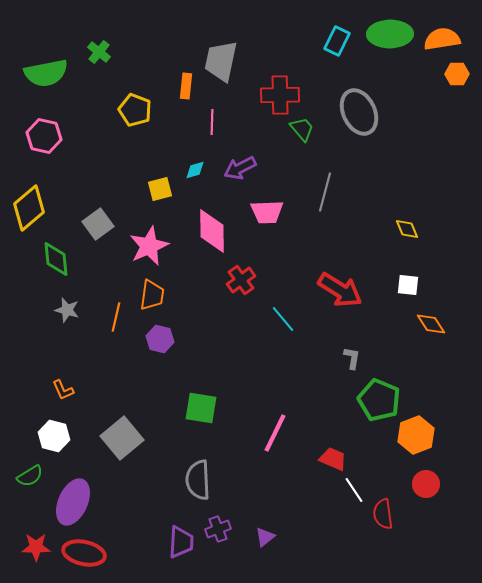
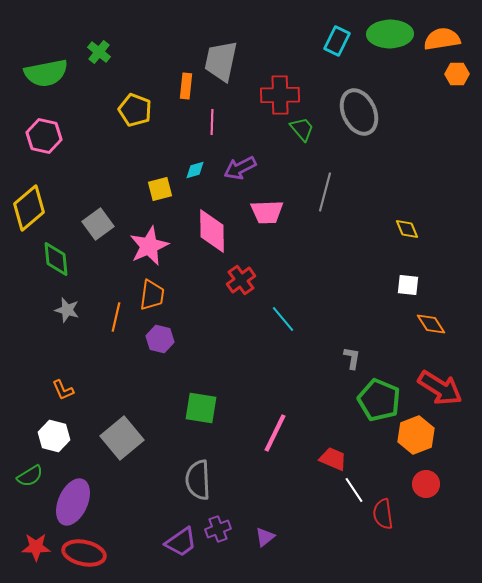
red arrow at (340, 290): moved 100 px right, 98 px down
purple trapezoid at (181, 542): rotated 52 degrees clockwise
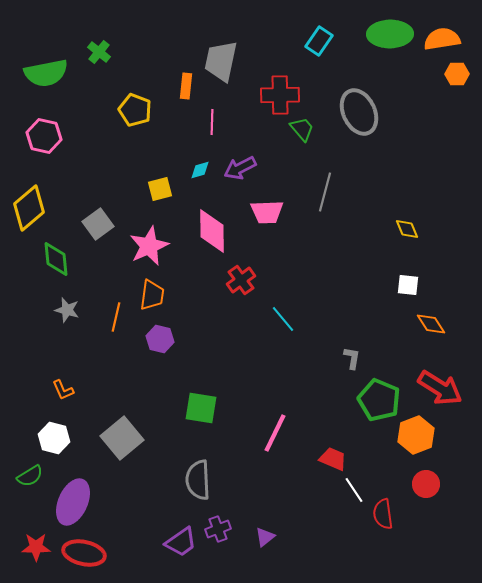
cyan rectangle at (337, 41): moved 18 px left; rotated 8 degrees clockwise
cyan diamond at (195, 170): moved 5 px right
white hexagon at (54, 436): moved 2 px down
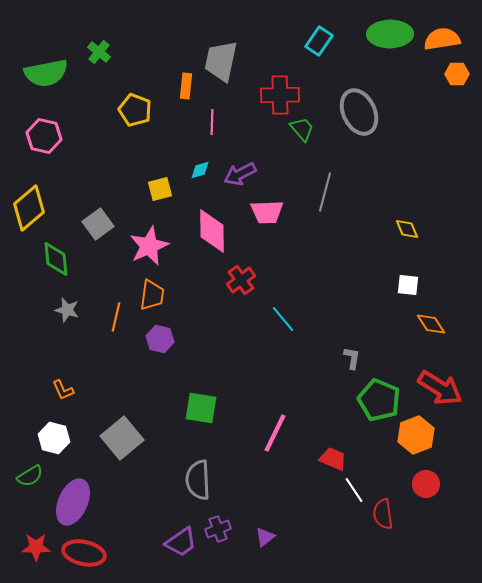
purple arrow at (240, 168): moved 6 px down
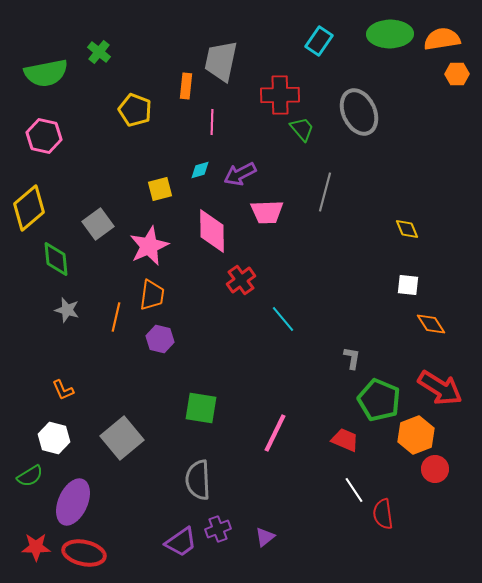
red trapezoid at (333, 459): moved 12 px right, 19 px up
red circle at (426, 484): moved 9 px right, 15 px up
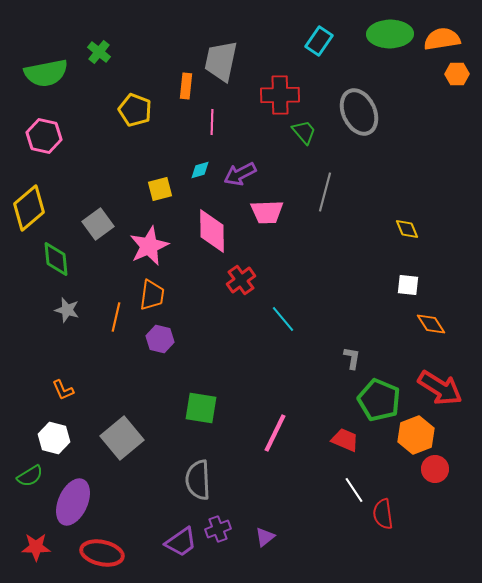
green trapezoid at (302, 129): moved 2 px right, 3 px down
red ellipse at (84, 553): moved 18 px right
